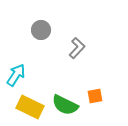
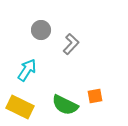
gray L-shape: moved 6 px left, 4 px up
cyan arrow: moved 11 px right, 5 px up
yellow rectangle: moved 10 px left
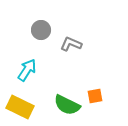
gray L-shape: rotated 110 degrees counterclockwise
green semicircle: moved 2 px right
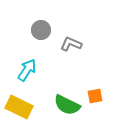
yellow rectangle: moved 1 px left
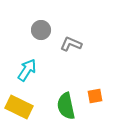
green semicircle: moved 1 px left, 1 px down; rotated 52 degrees clockwise
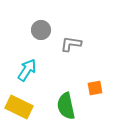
gray L-shape: rotated 15 degrees counterclockwise
orange square: moved 8 px up
